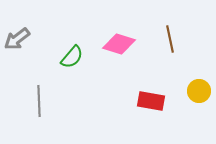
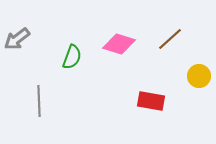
brown line: rotated 60 degrees clockwise
green semicircle: rotated 20 degrees counterclockwise
yellow circle: moved 15 px up
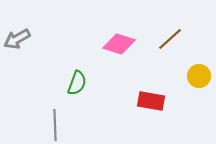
gray arrow: rotated 8 degrees clockwise
green semicircle: moved 5 px right, 26 px down
gray line: moved 16 px right, 24 px down
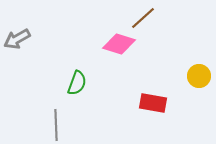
brown line: moved 27 px left, 21 px up
red rectangle: moved 2 px right, 2 px down
gray line: moved 1 px right
